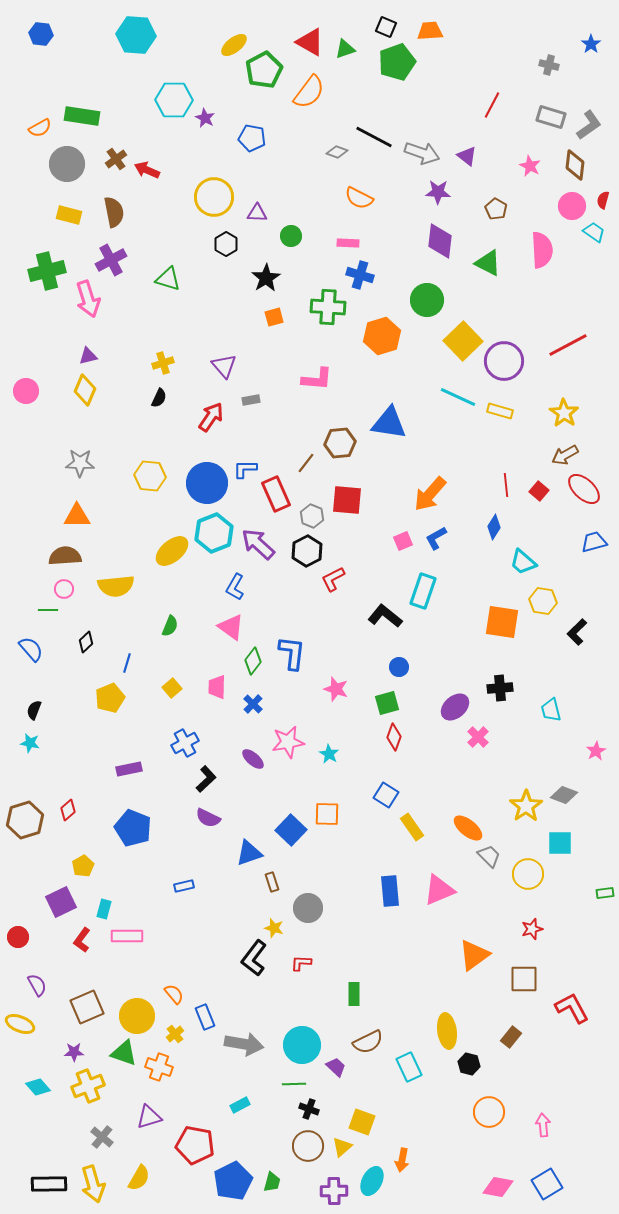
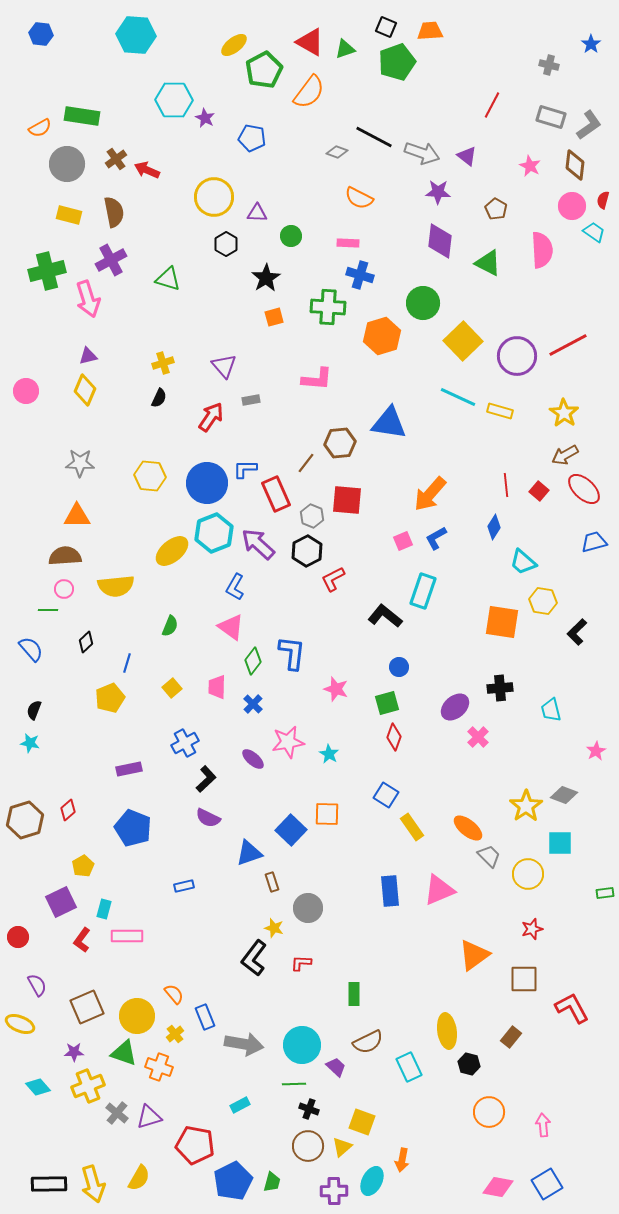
green circle at (427, 300): moved 4 px left, 3 px down
purple circle at (504, 361): moved 13 px right, 5 px up
gray cross at (102, 1137): moved 15 px right, 24 px up
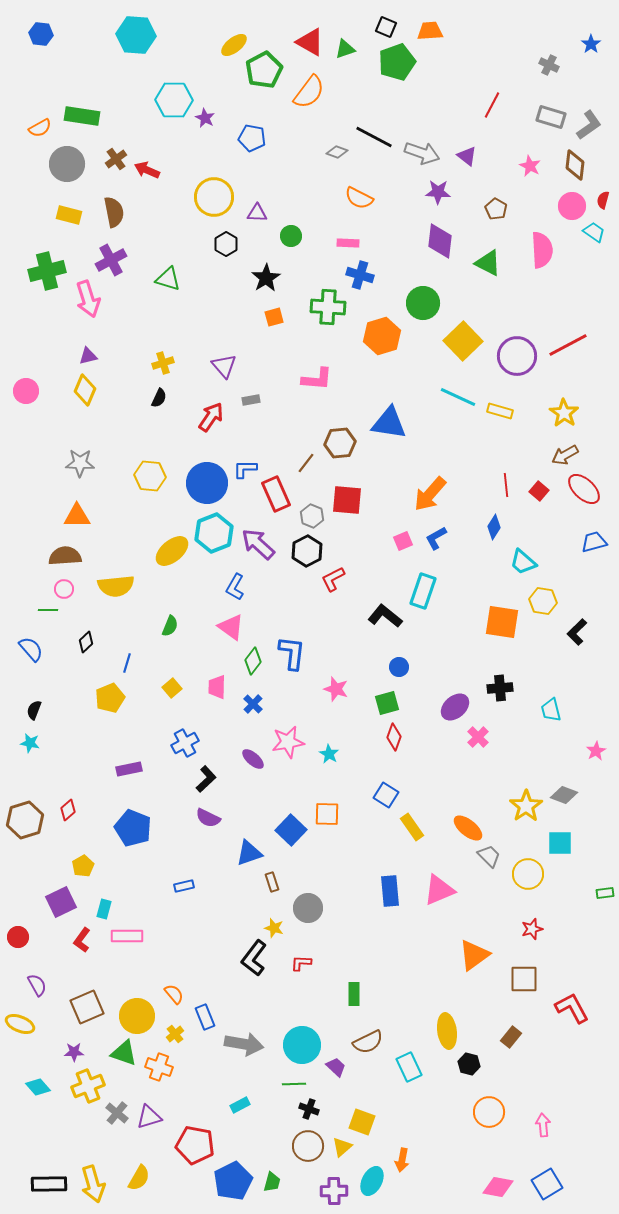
gray cross at (549, 65): rotated 12 degrees clockwise
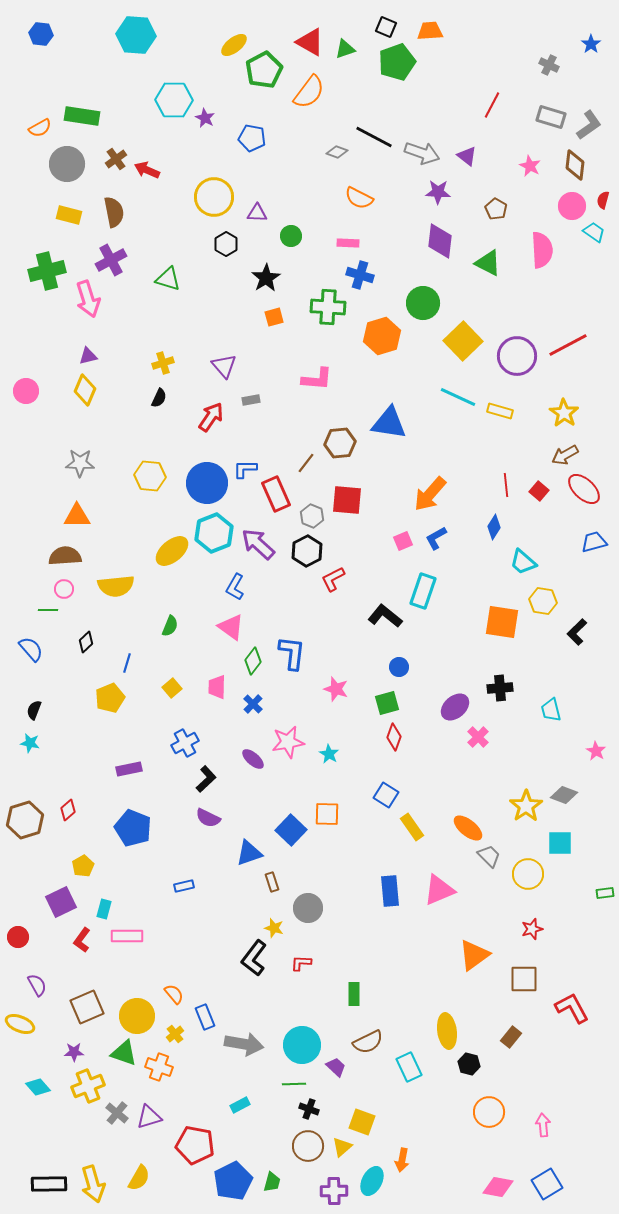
pink star at (596, 751): rotated 12 degrees counterclockwise
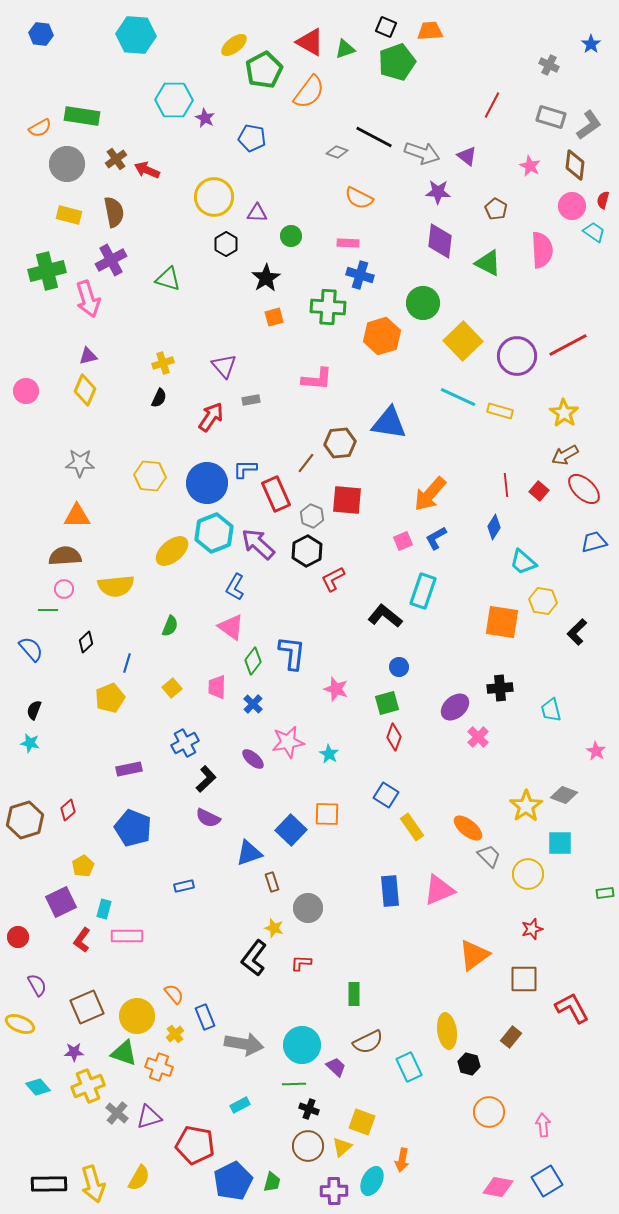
blue square at (547, 1184): moved 3 px up
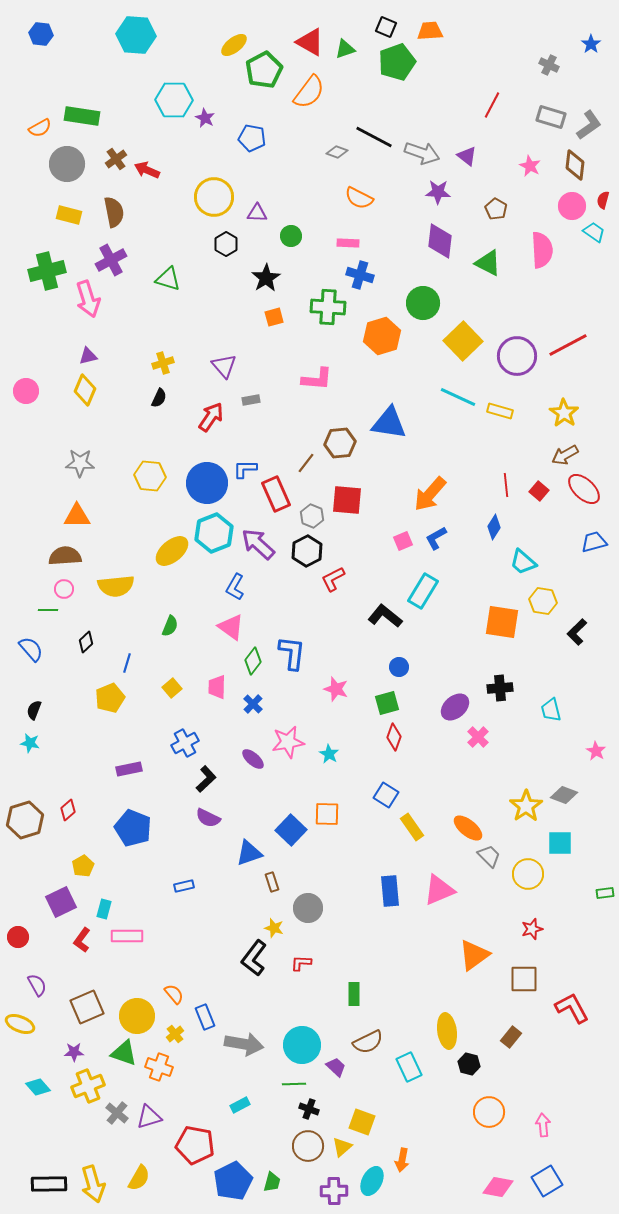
cyan rectangle at (423, 591): rotated 12 degrees clockwise
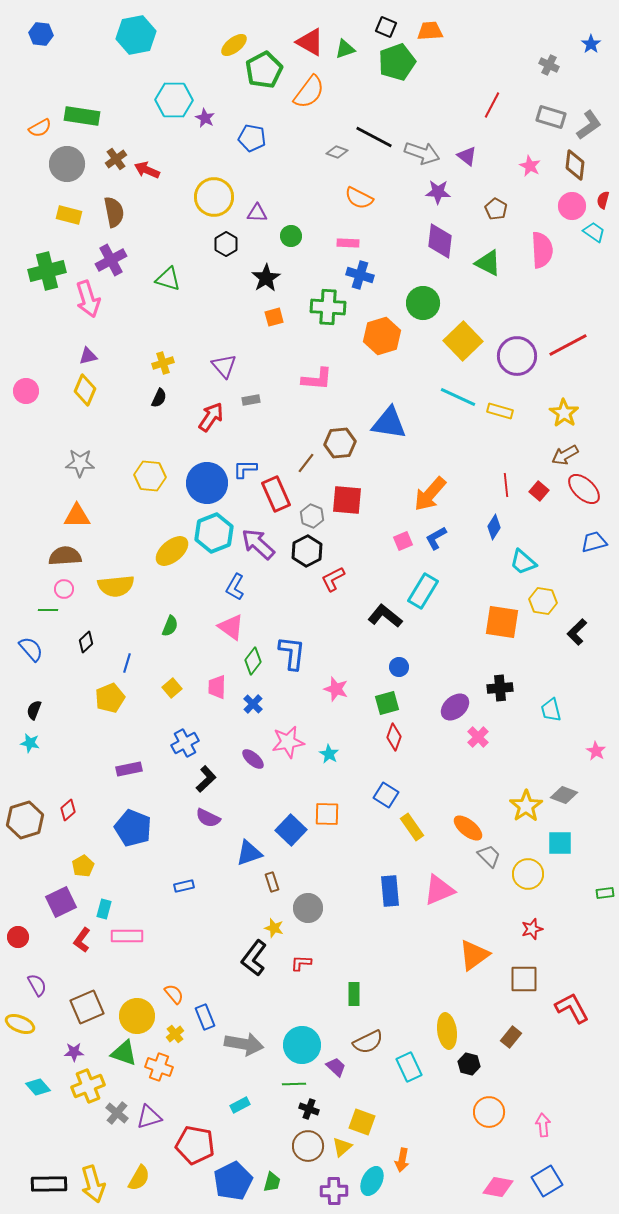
cyan hexagon at (136, 35): rotated 15 degrees counterclockwise
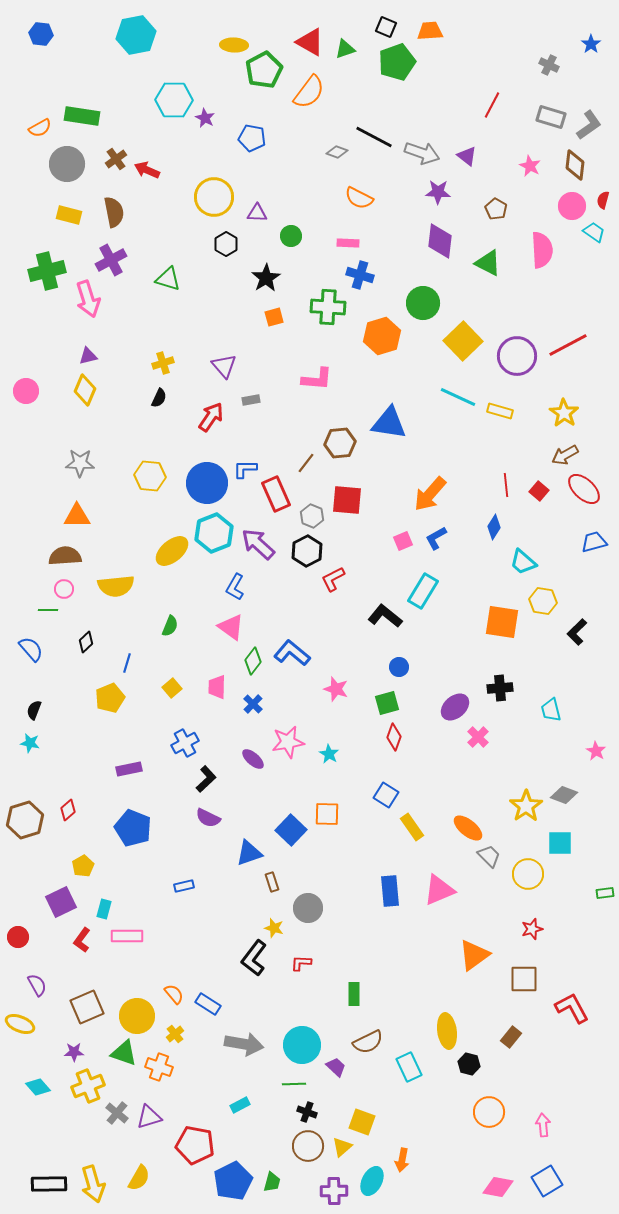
yellow ellipse at (234, 45): rotated 40 degrees clockwise
blue L-shape at (292, 653): rotated 57 degrees counterclockwise
blue rectangle at (205, 1017): moved 3 px right, 13 px up; rotated 35 degrees counterclockwise
black cross at (309, 1109): moved 2 px left, 3 px down
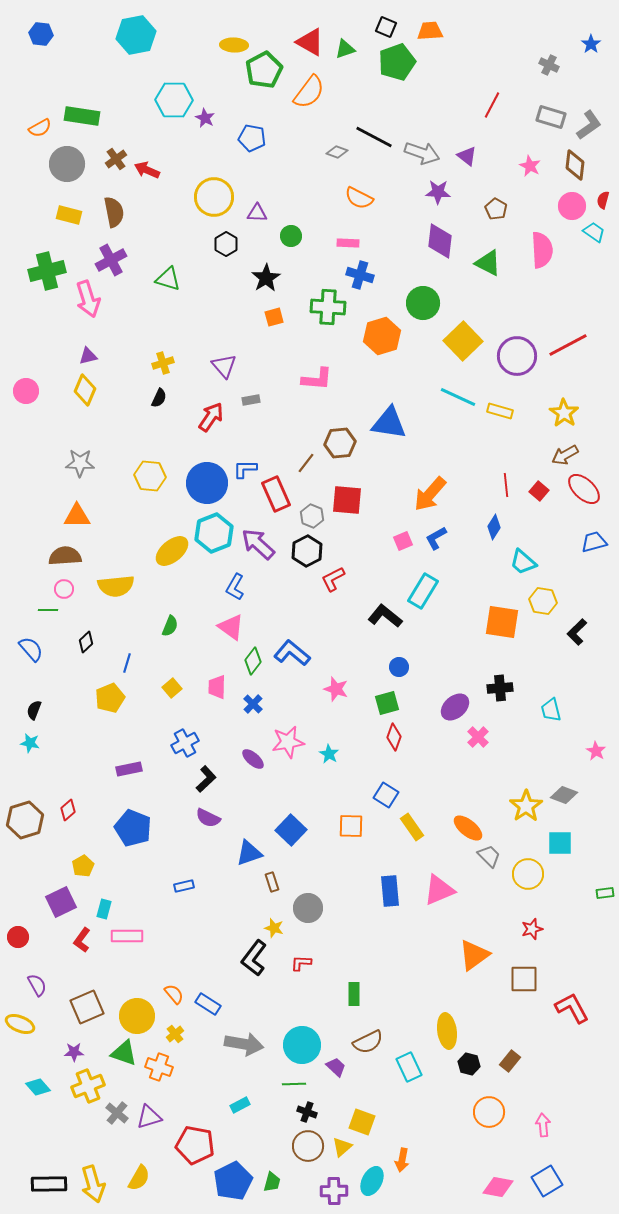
orange square at (327, 814): moved 24 px right, 12 px down
brown rectangle at (511, 1037): moved 1 px left, 24 px down
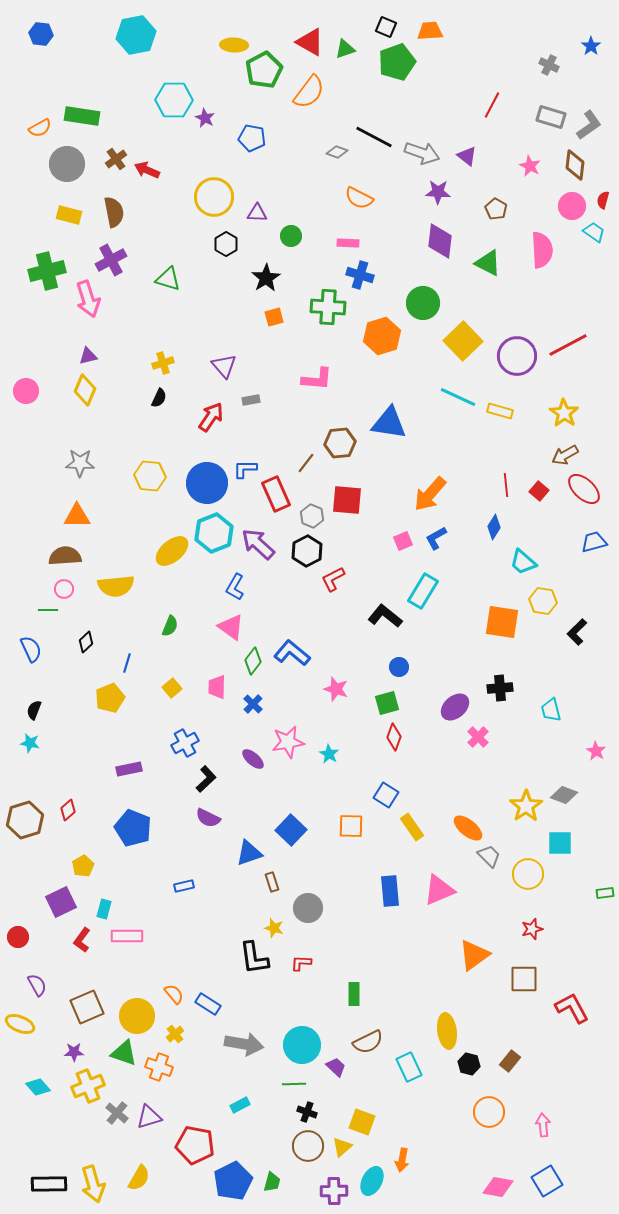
blue star at (591, 44): moved 2 px down
blue semicircle at (31, 649): rotated 16 degrees clockwise
black L-shape at (254, 958): rotated 45 degrees counterclockwise
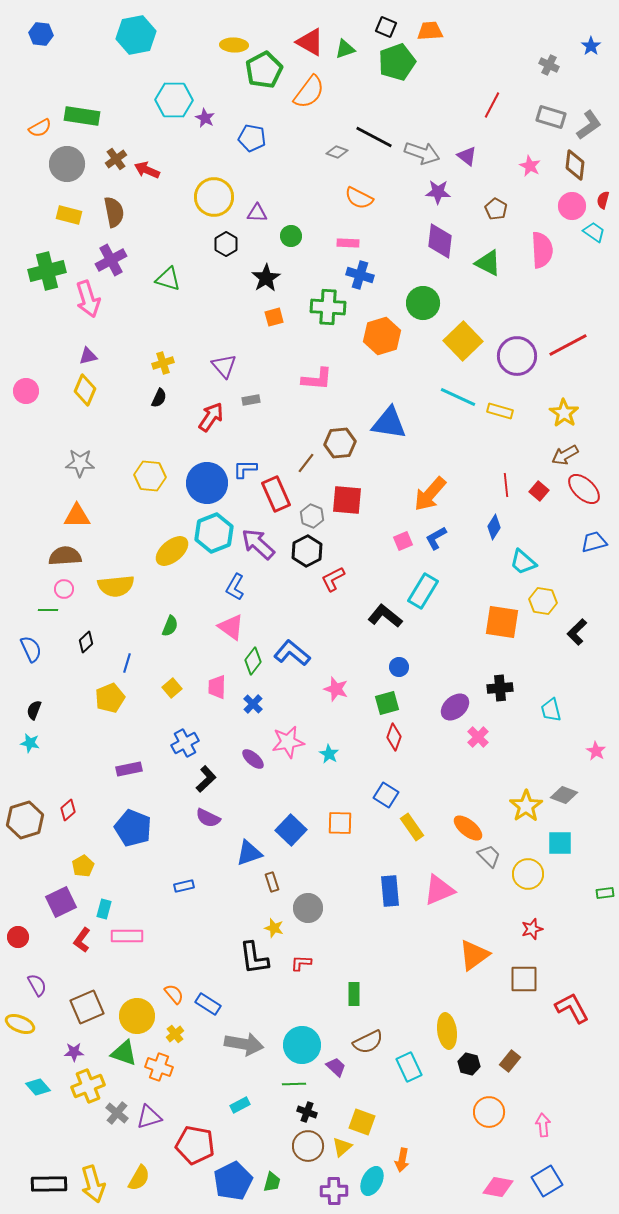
orange square at (351, 826): moved 11 px left, 3 px up
